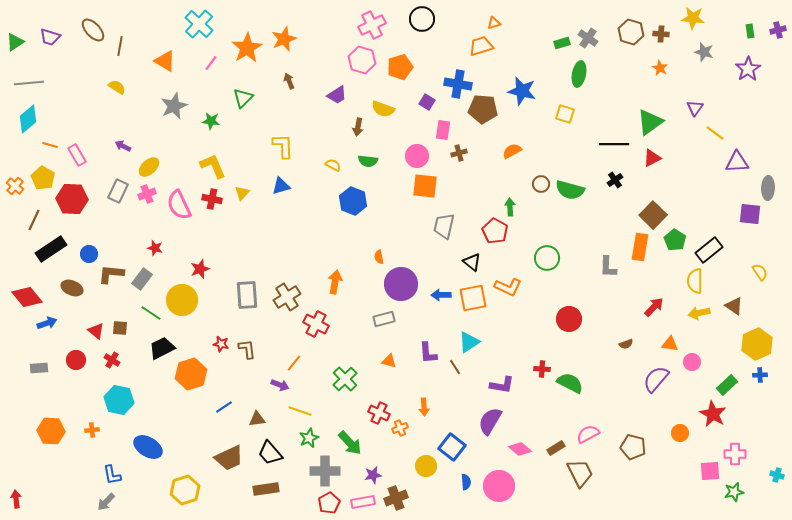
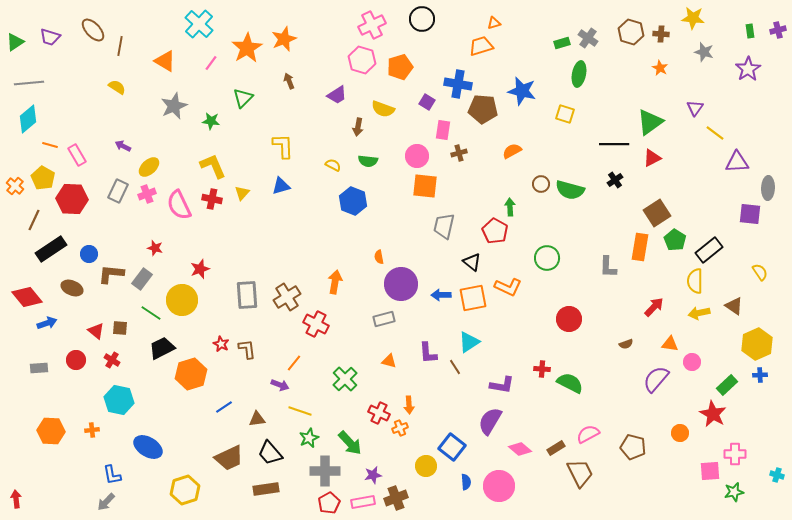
brown square at (653, 215): moved 4 px right, 2 px up; rotated 12 degrees clockwise
red star at (221, 344): rotated 14 degrees clockwise
orange arrow at (424, 407): moved 15 px left, 2 px up
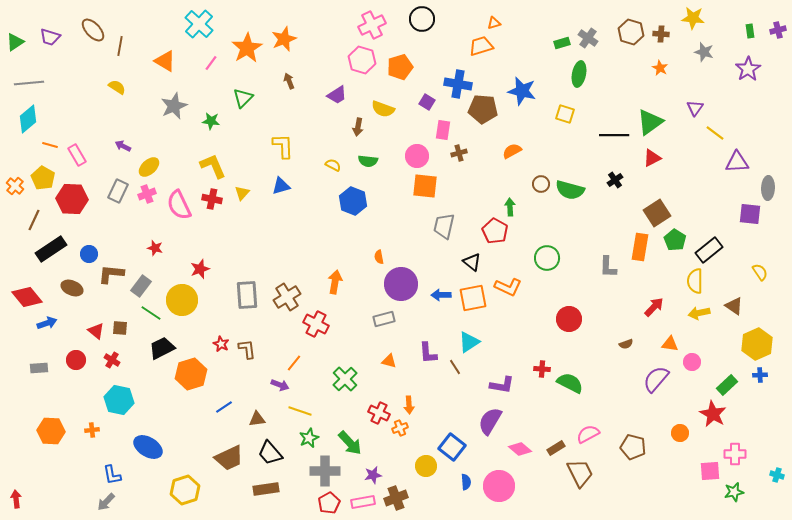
black line at (614, 144): moved 9 px up
gray rectangle at (142, 279): moved 1 px left, 7 px down
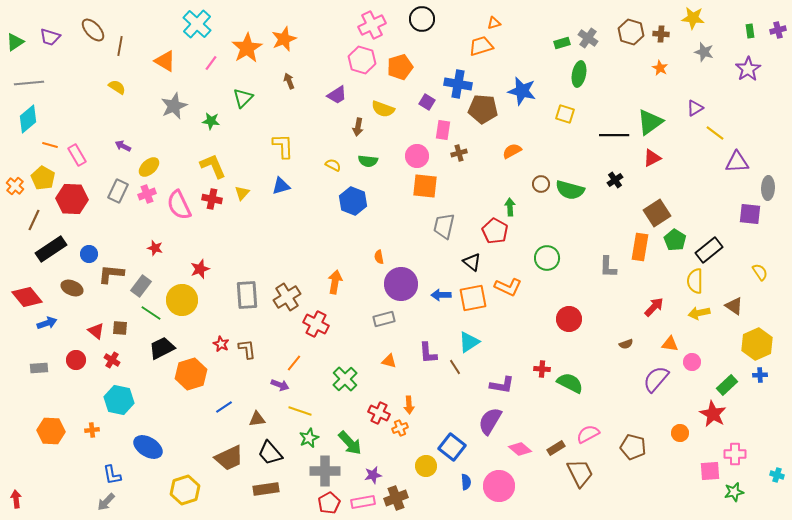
cyan cross at (199, 24): moved 2 px left
purple triangle at (695, 108): rotated 24 degrees clockwise
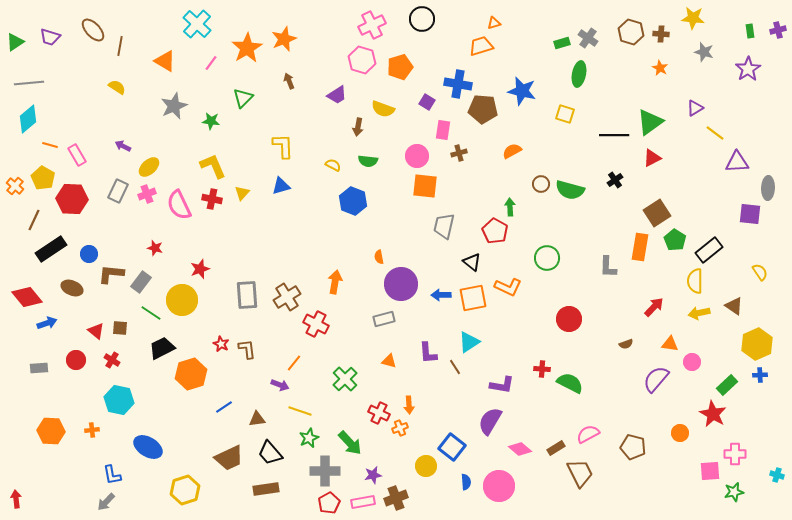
gray rectangle at (141, 286): moved 4 px up
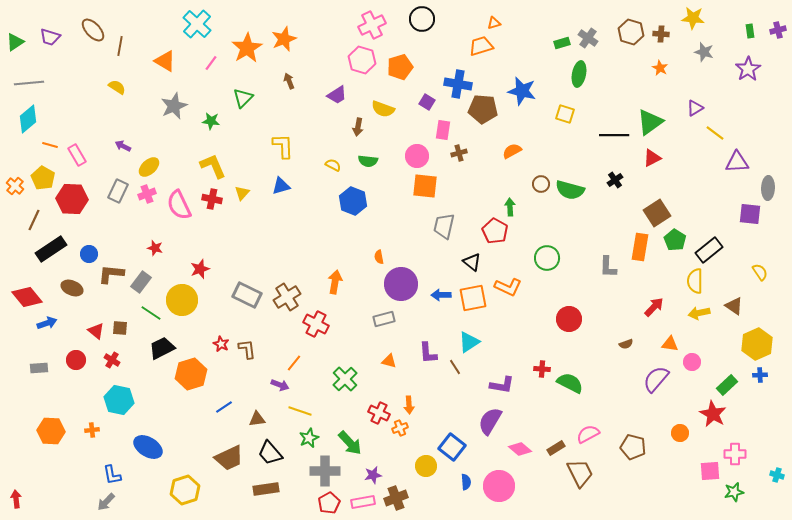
gray rectangle at (247, 295): rotated 60 degrees counterclockwise
